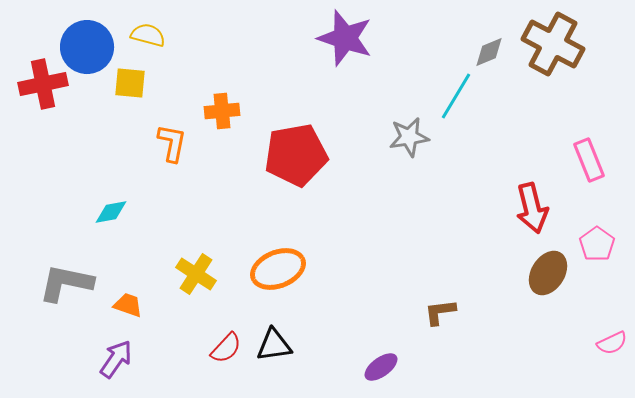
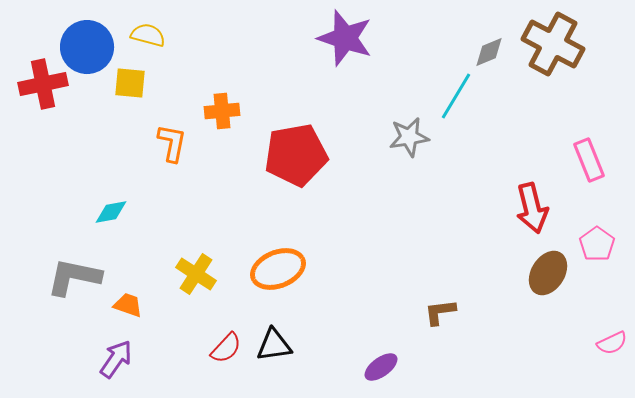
gray L-shape: moved 8 px right, 6 px up
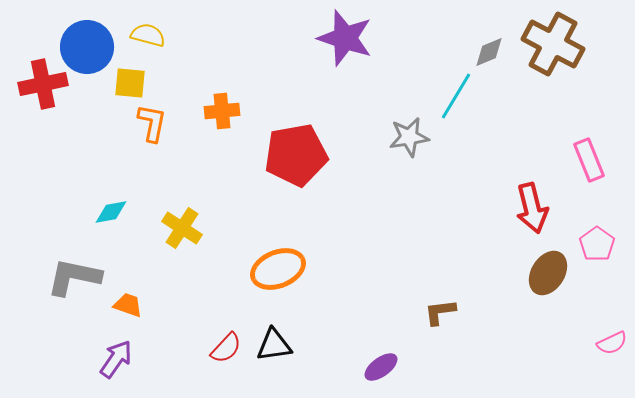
orange L-shape: moved 20 px left, 20 px up
yellow cross: moved 14 px left, 46 px up
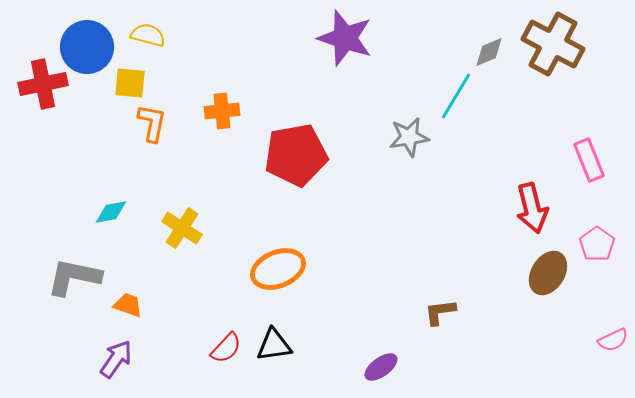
pink semicircle: moved 1 px right, 3 px up
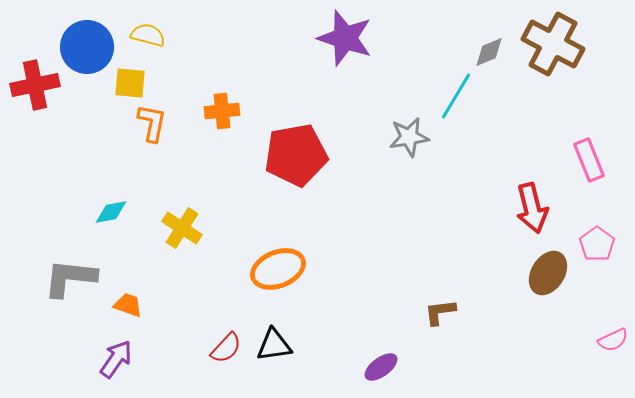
red cross: moved 8 px left, 1 px down
gray L-shape: moved 4 px left, 1 px down; rotated 6 degrees counterclockwise
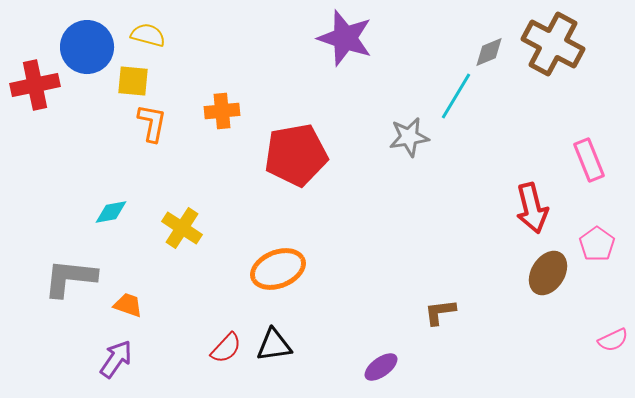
yellow square: moved 3 px right, 2 px up
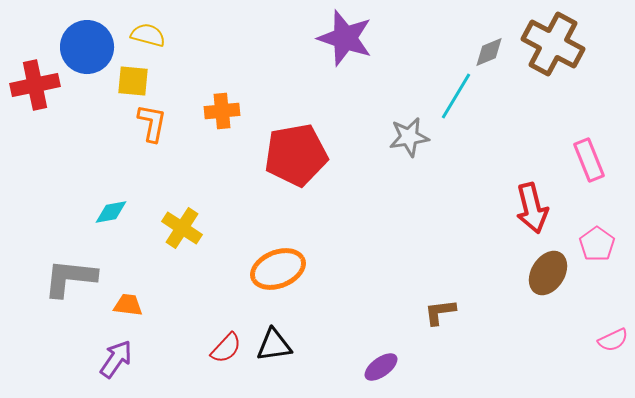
orange trapezoid: rotated 12 degrees counterclockwise
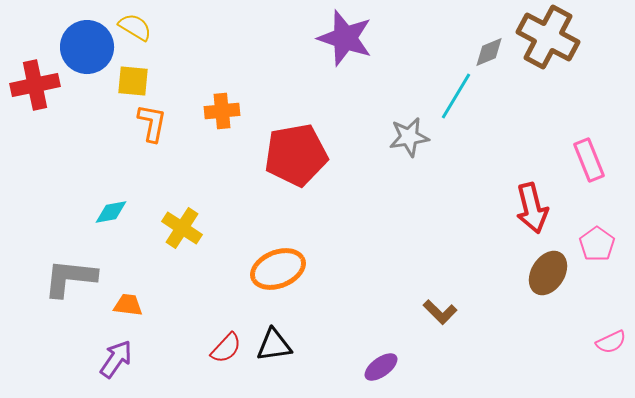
yellow semicircle: moved 13 px left, 8 px up; rotated 16 degrees clockwise
brown cross: moved 5 px left, 7 px up
brown L-shape: rotated 128 degrees counterclockwise
pink semicircle: moved 2 px left, 2 px down
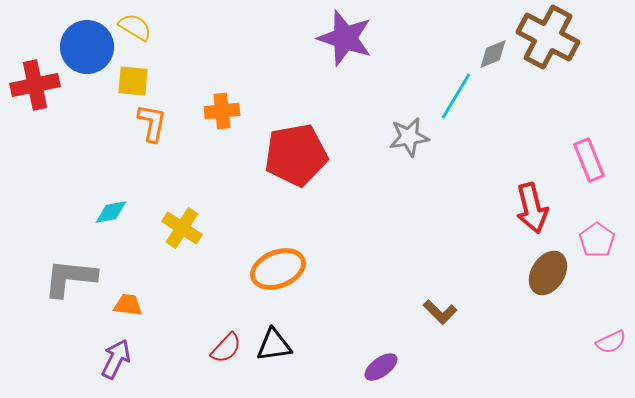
gray diamond: moved 4 px right, 2 px down
pink pentagon: moved 4 px up
purple arrow: rotated 9 degrees counterclockwise
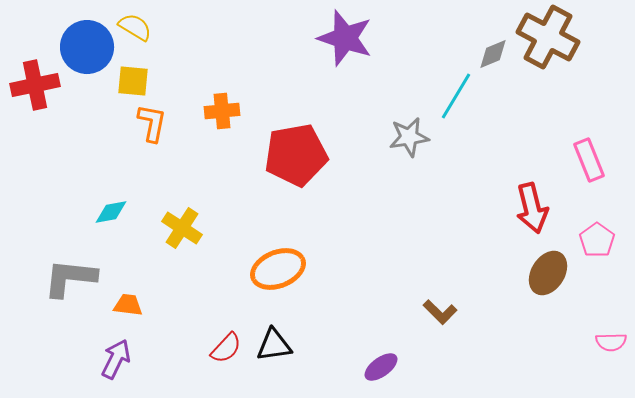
pink semicircle: rotated 24 degrees clockwise
